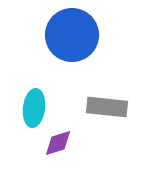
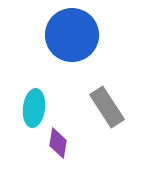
gray rectangle: rotated 51 degrees clockwise
purple diamond: rotated 64 degrees counterclockwise
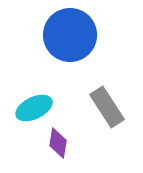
blue circle: moved 2 px left
cyan ellipse: rotated 57 degrees clockwise
